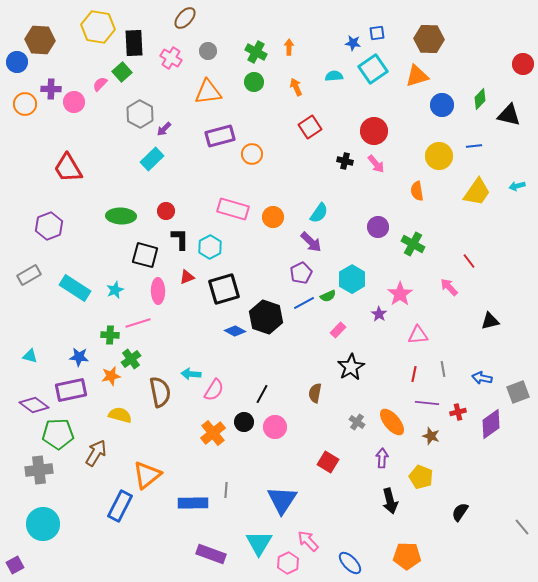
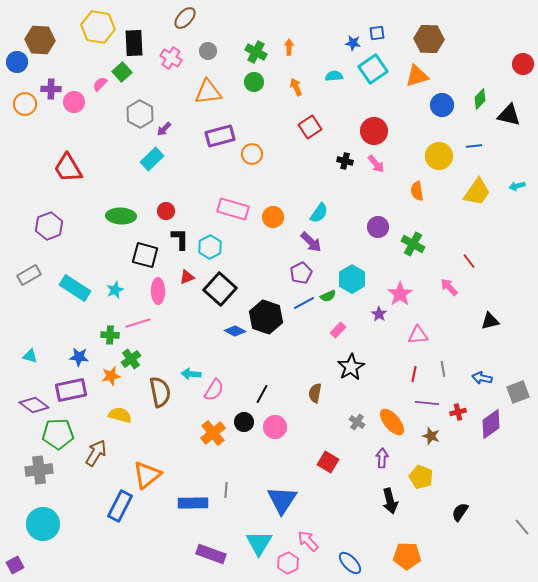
black square at (224, 289): moved 4 px left; rotated 32 degrees counterclockwise
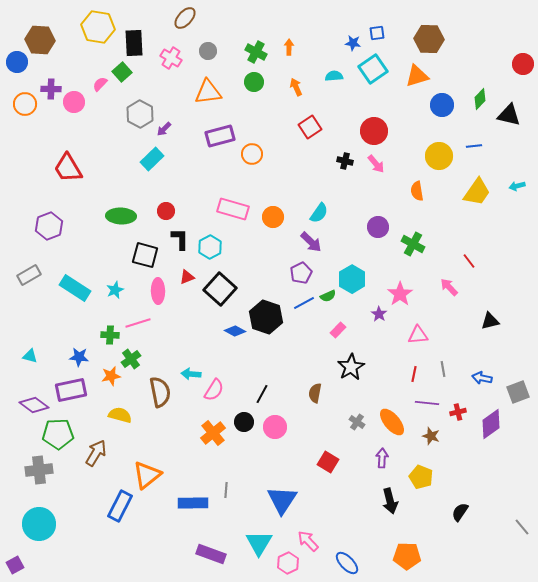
cyan circle at (43, 524): moved 4 px left
blue ellipse at (350, 563): moved 3 px left
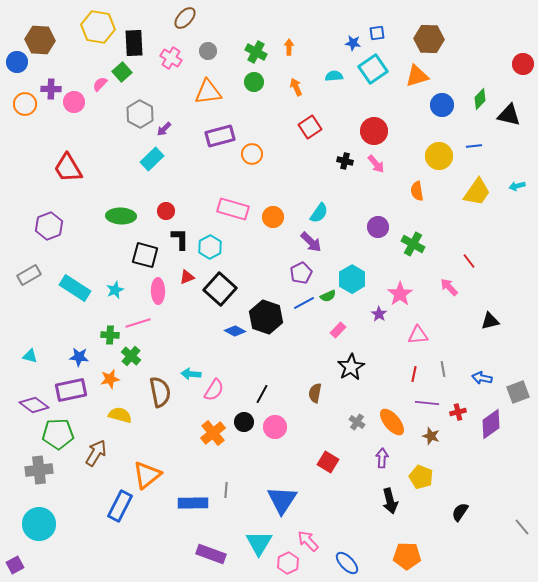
green cross at (131, 359): moved 3 px up; rotated 12 degrees counterclockwise
orange star at (111, 376): moved 1 px left, 3 px down
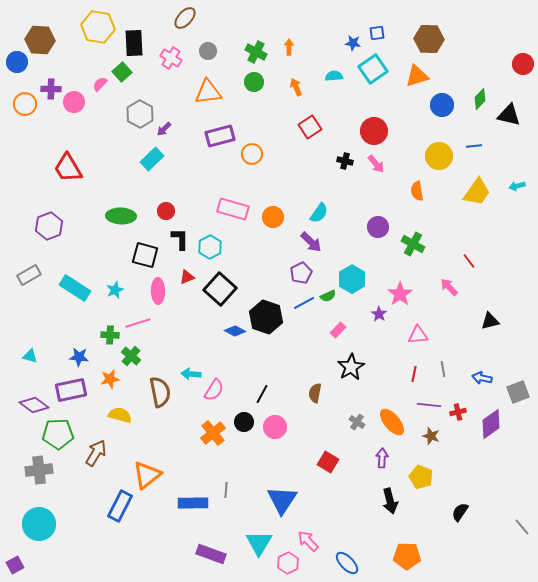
purple line at (427, 403): moved 2 px right, 2 px down
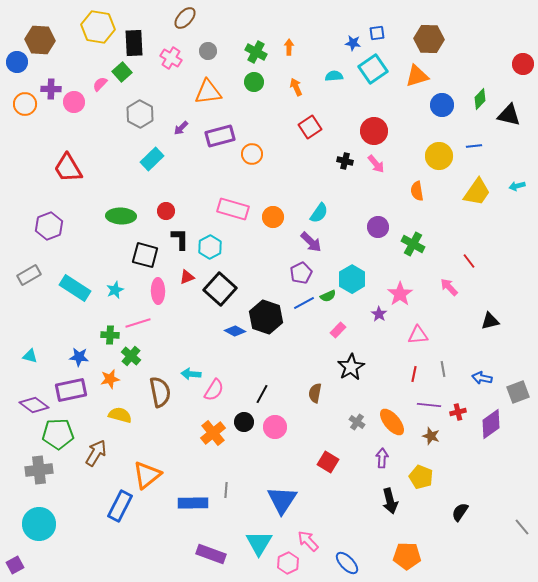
purple arrow at (164, 129): moved 17 px right, 1 px up
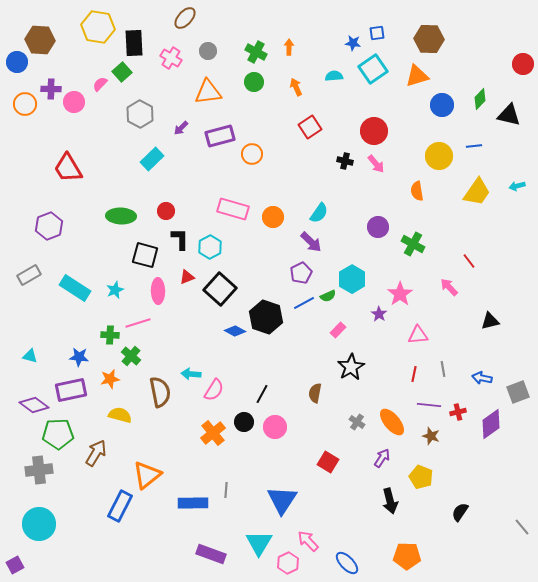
purple arrow at (382, 458): rotated 30 degrees clockwise
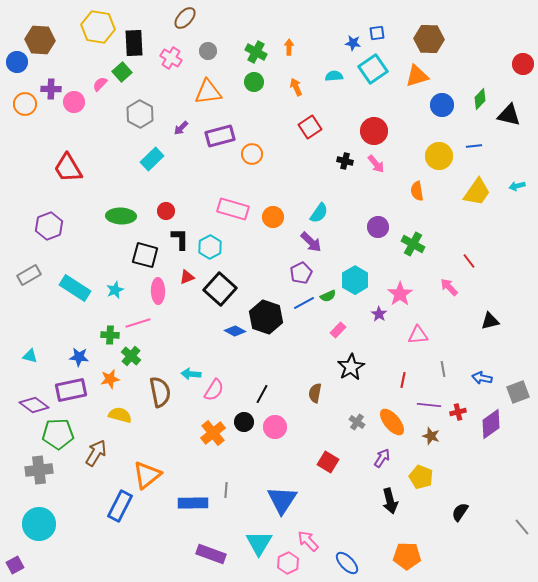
cyan hexagon at (352, 279): moved 3 px right, 1 px down
red line at (414, 374): moved 11 px left, 6 px down
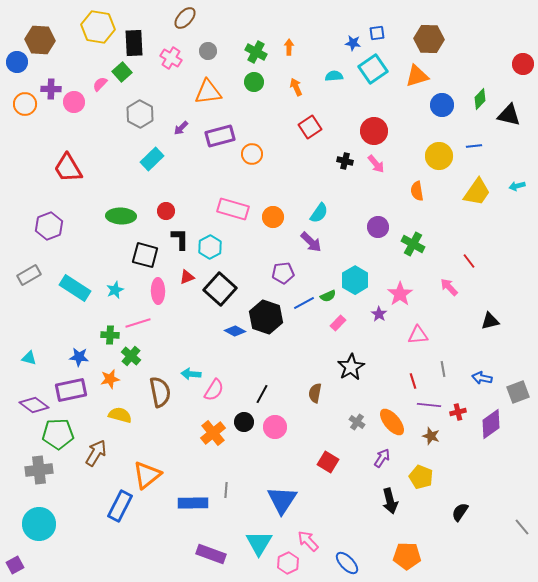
purple pentagon at (301, 273): moved 18 px left; rotated 20 degrees clockwise
pink rectangle at (338, 330): moved 7 px up
cyan triangle at (30, 356): moved 1 px left, 2 px down
red line at (403, 380): moved 10 px right, 1 px down; rotated 28 degrees counterclockwise
